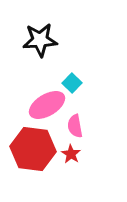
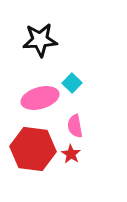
pink ellipse: moved 7 px left, 7 px up; rotated 15 degrees clockwise
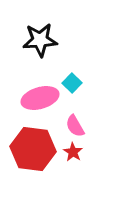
pink semicircle: rotated 20 degrees counterclockwise
red star: moved 2 px right, 2 px up
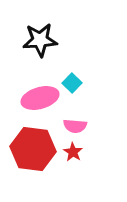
pink semicircle: rotated 55 degrees counterclockwise
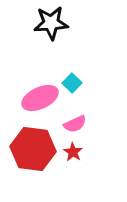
black star: moved 11 px right, 17 px up
pink ellipse: rotated 9 degrees counterclockwise
pink semicircle: moved 2 px up; rotated 30 degrees counterclockwise
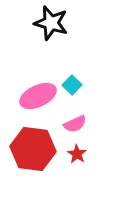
black star: rotated 20 degrees clockwise
cyan square: moved 2 px down
pink ellipse: moved 2 px left, 2 px up
red star: moved 4 px right, 2 px down
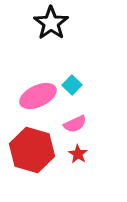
black star: rotated 20 degrees clockwise
red hexagon: moved 1 px left, 1 px down; rotated 9 degrees clockwise
red star: moved 1 px right
